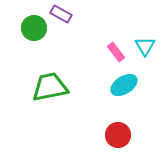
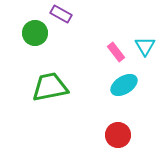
green circle: moved 1 px right, 5 px down
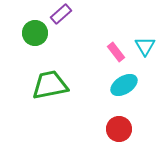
purple rectangle: rotated 70 degrees counterclockwise
green trapezoid: moved 2 px up
red circle: moved 1 px right, 6 px up
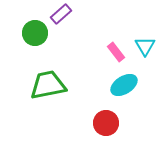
green trapezoid: moved 2 px left
red circle: moved 13 px left, 6 px up
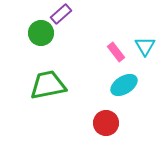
green circle: moved 6 px right
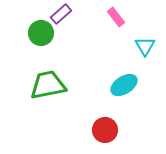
pink rectangle: moved 35 px up
red circle: moved 1 px left, 7 px down
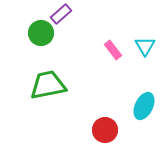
pink rectangle: moved 3 px left, 33 px down
cyan ellipse: moved 20 px right, 21 px down; rotated 32 degrees counterclockwise
